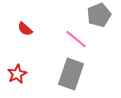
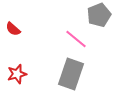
red semicircle: moved 12 px left
red star: rotated 12 degrees clockwise
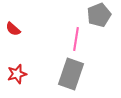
pink line: rotated 60 degrees clockwise
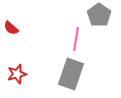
gray pentagon: rotated 15 degrees counterclockwise
red semicircle: moved 2 px left, 1 px up
